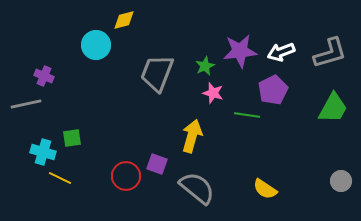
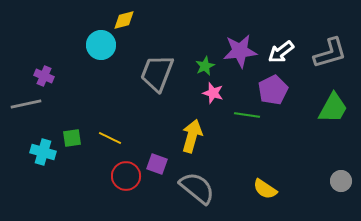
cyan circle: moved 5 px right
white arrow: rotated 16 degrees counterclockwise
yellow line: moved 50 px right, 40 px up
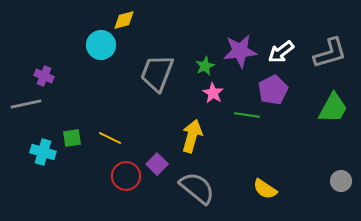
pink star: rotated 15 degrees clockwise
purple square: rotated 25 degrees clockwise
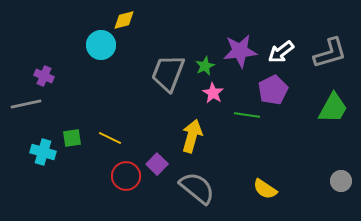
gray trapezoid: moved 11 px right
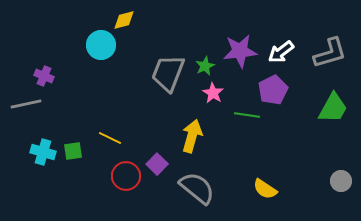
green square: moved 1 px right, 13 px down
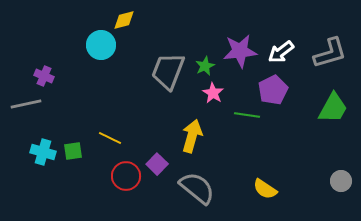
gray trapezoid: moved 2 px up
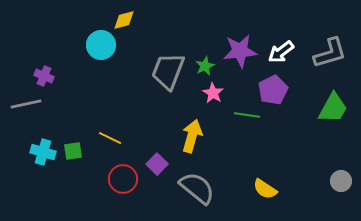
red circle: moved 3 px left, 3 px down
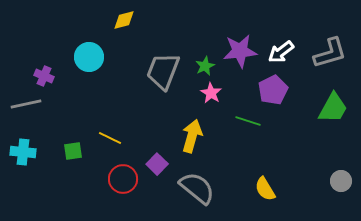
cyan circle: moved 12 px left, 12 px down
gray trapezoid: moved 5 px left
pink star: moved 2 px left
green line: moved 1 px right, 6 px down; rotated 10 degrees clockwise
cyan cross: moved 20 px left; rotated 10 degrees counterclockwise
yellow semicircle: rotated 25 degrees clockwise
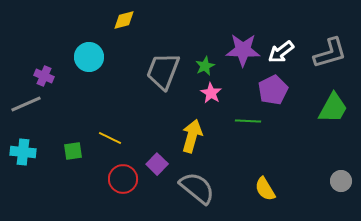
purple star: moved 3 px right, 1 px up; rotated 8 degrees clockwise
gray line: rotated 12 degrees counterclockwise
green line: rotated 15 degrees counterclockwise
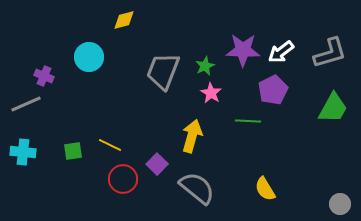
yellow line: moved 7 px down
gray circle: moved 1 px left, 23 px down
